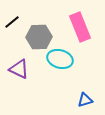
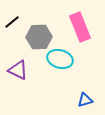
purple triangle: moved 1 px left, 1 px down
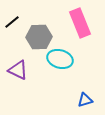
pink rectangle: moved 4 px up
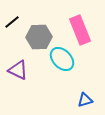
pink rectangle: moved 7 px down
cyan ellipse: moved 2 px right; rotated 30 degrees clockwise
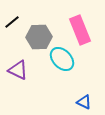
blue triangle: moved 1 px left, 2 px down; rotated 42 degrees clockwise
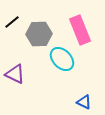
gray hexagon: moved 3 px up
purple triangle: moved 3 px left, 4 px down
